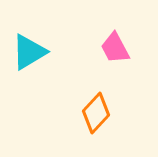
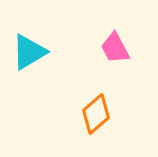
orange diamond: moved 1 px down; rotated 6 degrees clockwise
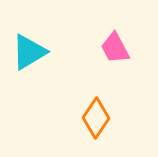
orange diamond: moved 4 px down; rotated 15 degrees counterclockwise
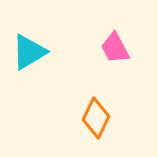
orange diamond: rotated 9 degrees counterclockwise
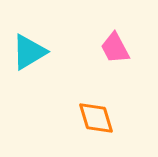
orange diamond: rotated 42 degrees counterclockwise
